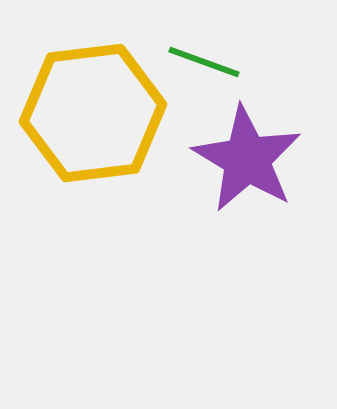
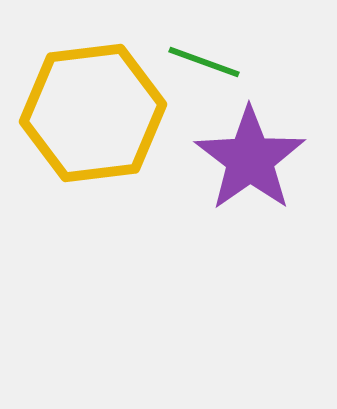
purple star: moved 3 px right; rotated 6 degrees clockwise
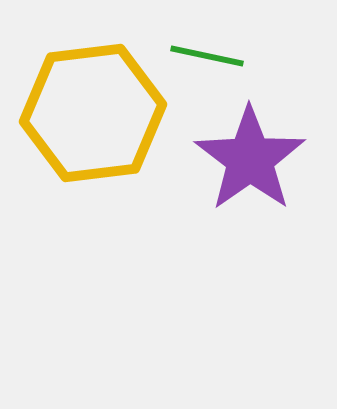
green line: moved 3 px right, 6 px up; rotated 8 degrees counterclockwise
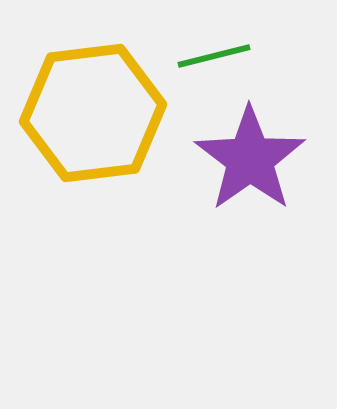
green line: moved 7 px right; rotated 26 degrees counterclockwise
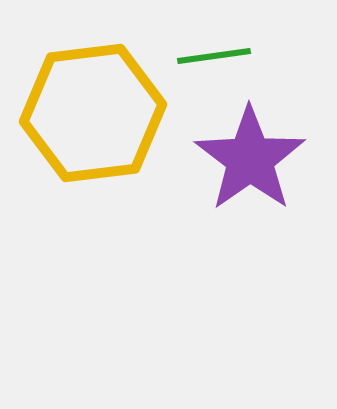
green line: rotated 6 degrees clockwise
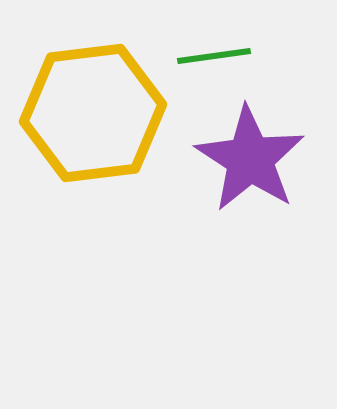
purple star: rotated 4 degrees counterclockwise
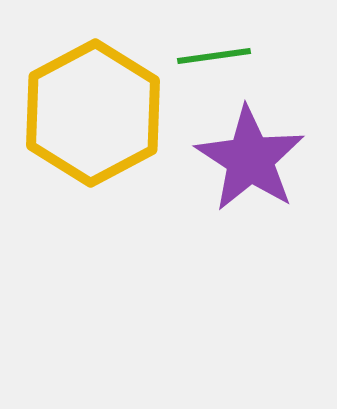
yellow hexagon: rotated 21 degrees counterclockwise
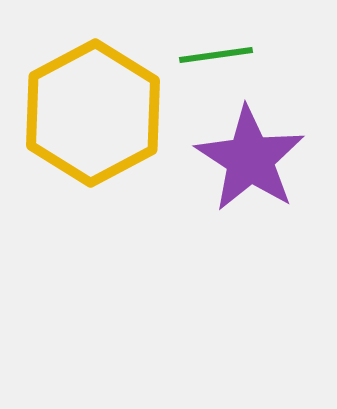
green line: moved 2 px right, 1 px up
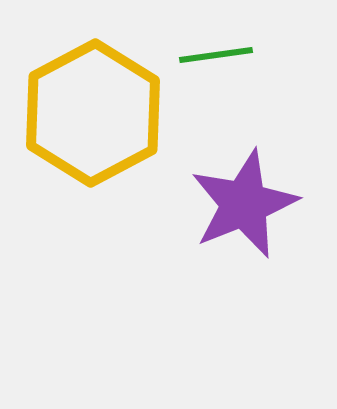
purple star: moved 6 px left, 45 px down; rotated 17 degrees clockwise
